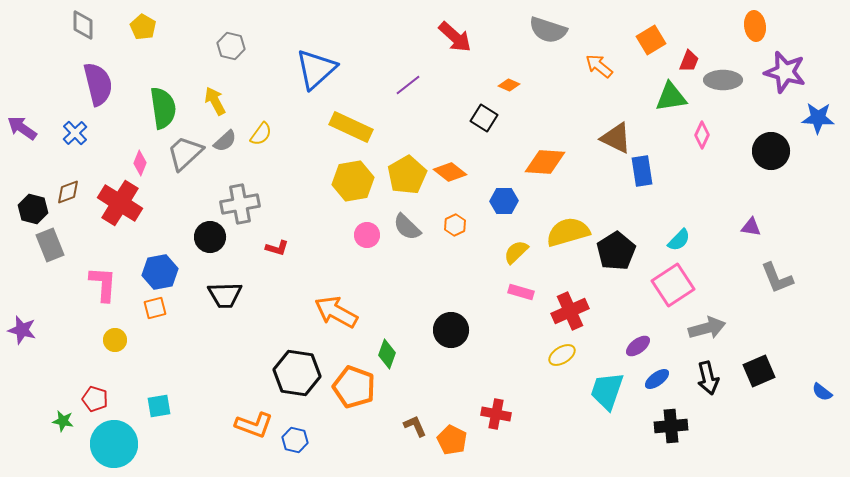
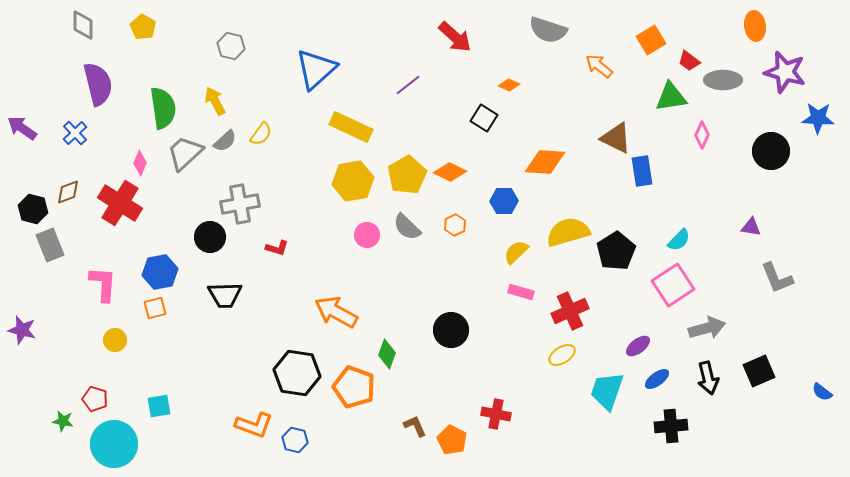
red trapezoid at (689, 61): rotated 105 degrees clockwise
orange diamond at (450, 172): rotated 12 degrees counterclockwise
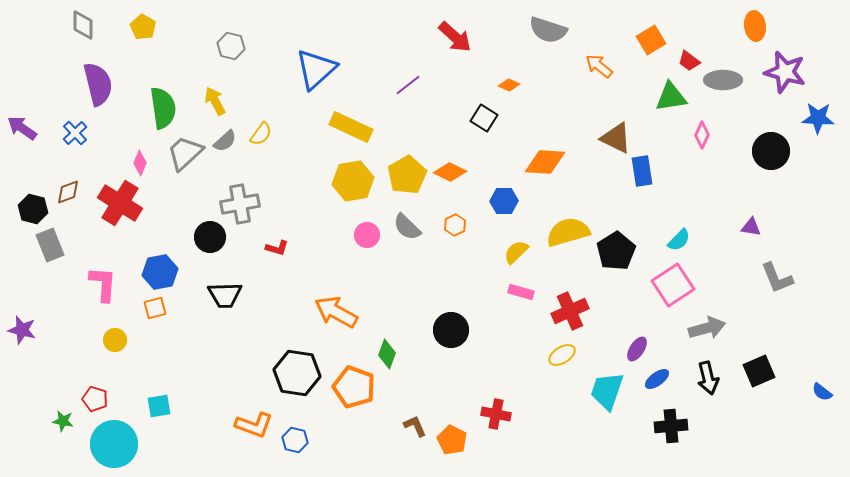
purple ellipse at (638, 346): moved 1 px left, 3 px down; rotated 20 degrees counterclockwise
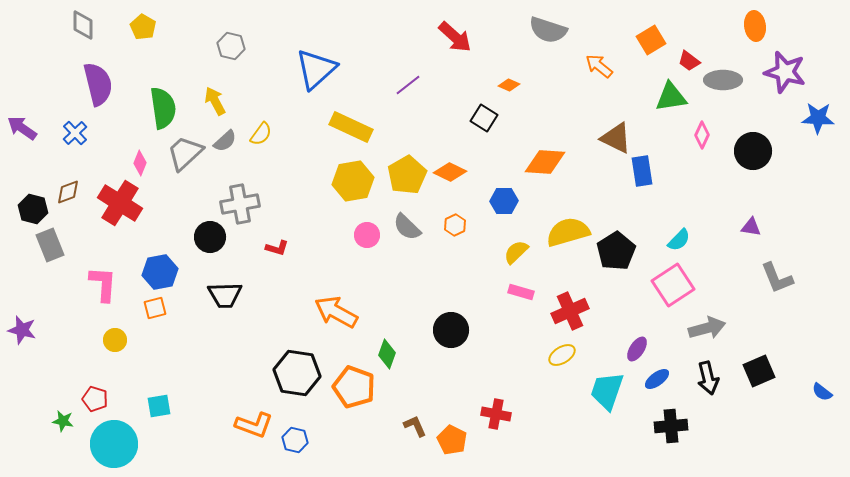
black circle at (771, 151): moved 18 px left
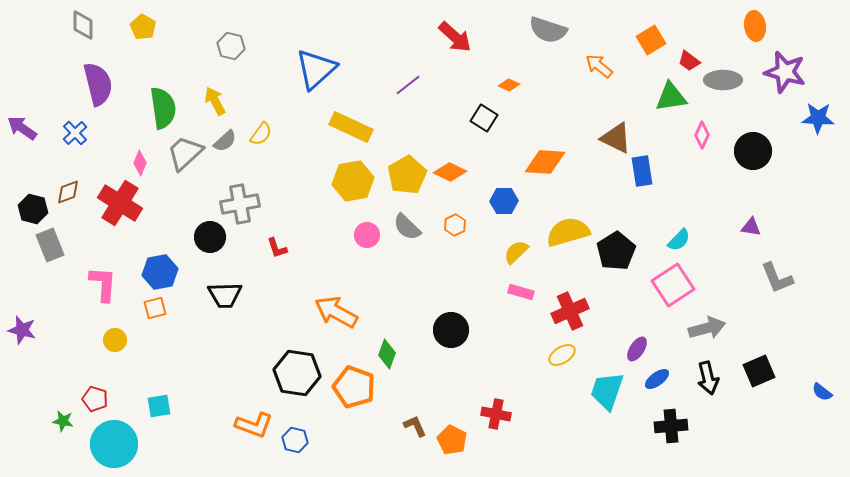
red L-shape at (277, 248): rotated 55 degrees clockwise
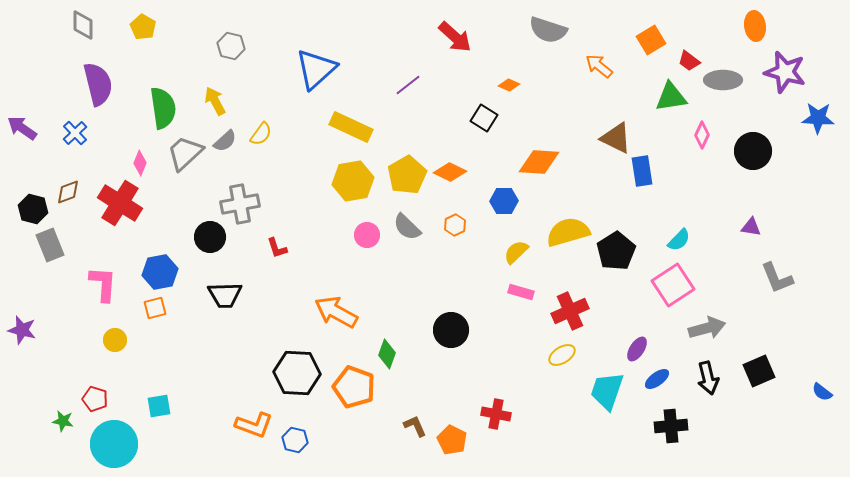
orange diamond at (545, 162): moved 6 px left
black hexagon at (297, 373): rotated 6 degrees counterclockwise
